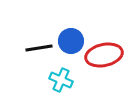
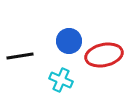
blue circle: moved 2 px left
black line: moved 19 px left, 8 px down
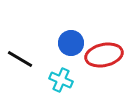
blue circle: moved 2 px right, 2 px down
black line: moved 3 px down; rotated 40 degrees clockwise
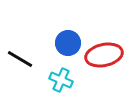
blue circle: moved 3 px left
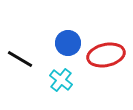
red ellipse: moved 2 px right
cyan cross: rotated 15 degrees clockwise
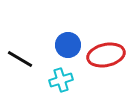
blue circle: moved 2 px down
cyan cross: rotated 35 degrees clockwise
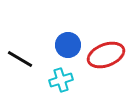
red ellipse: rotated 9 degrees counterclockwise
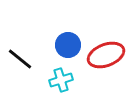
black line: rotated 8 degrees clockwise
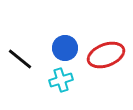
blue circle: moved 3 px left, 3 px down
